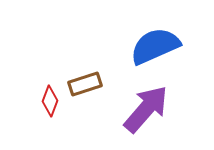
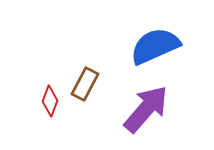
brown rectangle: rotated 44 degrees counterclockwise
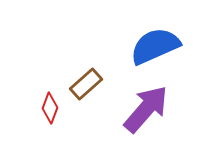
brown rectangle: moved 1 px right; rotated 20 degrees clockwise
red diamond: moved 7 px down
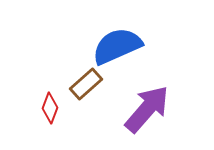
blue semicircle: moved 38 px left
purple arrow: moved 1 px right
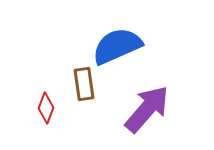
brown rectangle: moved 2 px left; rotated 56 degrees counterclockwise
red diamond: moved 4 px left
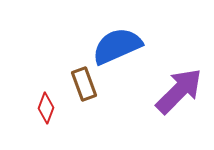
brown rectangle: rotated 12 degrees counterclockwise
purple arrow: moved 32 px right, 18 px up; rotated 4 degrees clockwise
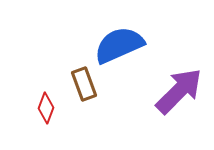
blue semicircle: moved 2 px right, 1 px up
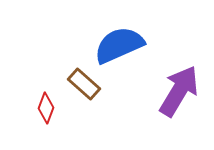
brown rectangle: rotated 28 degrees counterclockwise
purple arrow: rotated 14 degrees counterclockwise
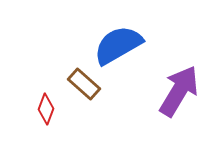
blue semicircle: moved 1 px left; rotated 6 degrees counterclockwise
red diamond: moved 1 px down
